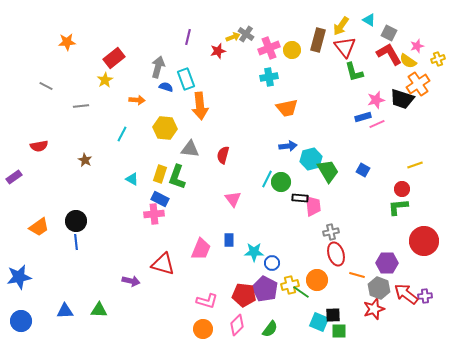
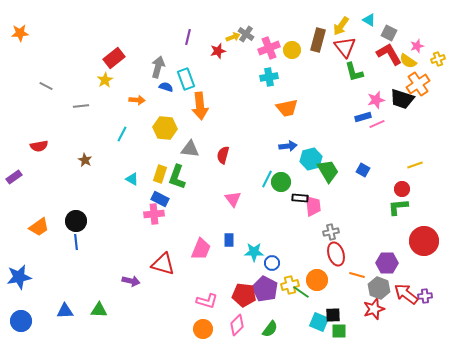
orange star at (67, 42): moved 47 px left, 9 px up
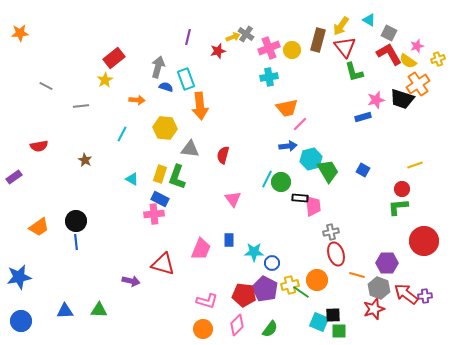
pink line at (377, 124): moved 77 px left; rotated 21 degrees counterclockwise
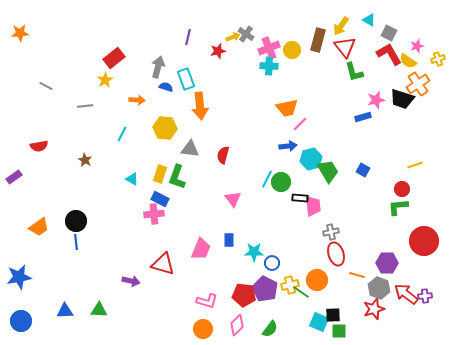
cyan cross at (269, 77): moved 11 px up; rotated 12 degrees clockwise
gray line at (81, 106): moved 4 px right
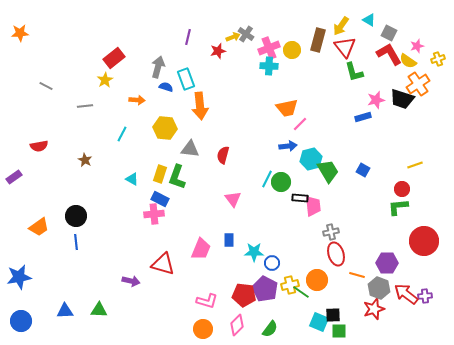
black circle at (76, 221): moved 5 px up
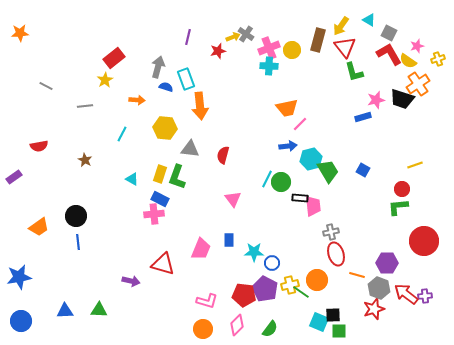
blue line at (76, 242): moved 2 px right
